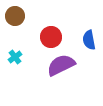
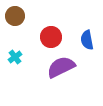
blue semicircle: moved 2 px left
purple semicircle: moved 2 px down
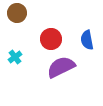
brown circle: moved 2 px right, 3 px up
red circle: moved 2 px down
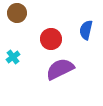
blue semicircle: moved 1 px left, 10 px up; rotated 24 degrees clockwise
cyan cross: moved 2 px left
purple semicircle: moved 1 px left, 2 px down
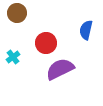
red circle: moved 5 px left, 4 px down
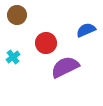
brown circle: moved 2 px down
blue semicircle: rotated 54 degrees clockwise
purple semicircle: moved 5 px right, 2 px up
